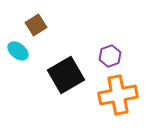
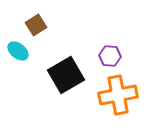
purple hexagon: rotated 25 degrees clockwise
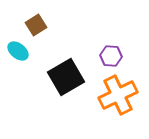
purple hexagon: moved 1 px right
black square: moved 2 px down
orange cross: rotated 15 degrees counterclockwise
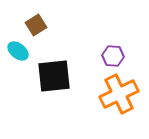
purple hexagon: moved 2 px right
black square: moved 12 px left, 1 px up; rotated 24 degrees clockwise
orange cross: moved 1 px right, 1 px up
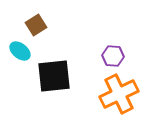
cyan ellipse: moved 2 px right
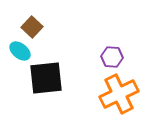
brown square: moved 4 px left, 2 px down; rotated 15 degrees counterclockwise
purple hexagon: moved 1 px left, 1 px down
black square: moved 8 px left, 2 px down
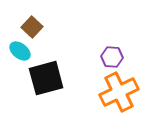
black square: rotated 9 degrees counterclockwise
orange cross: moved 2 px up
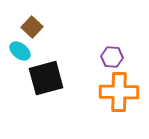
orange cross: rotated 27 degrees clockwise
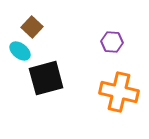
purple hexagon: moved 15 px up
orange cross: rotated 12 degrees clockwise
